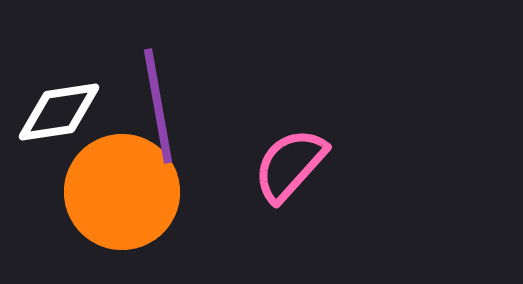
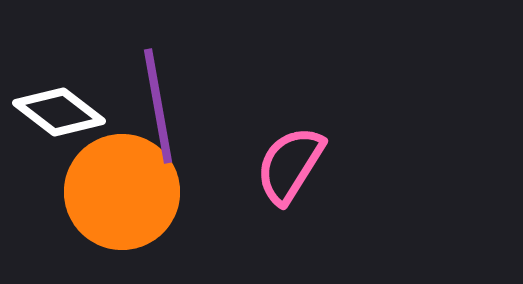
white diamond: rotated 46 degrees clockwise
pink semicircle: rotated 10 degrees counterclockwise
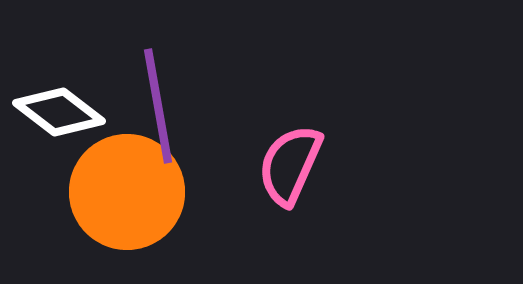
pink semicircle: rotated 8 degrees counterclockwise
orange circle: moved 5 px right
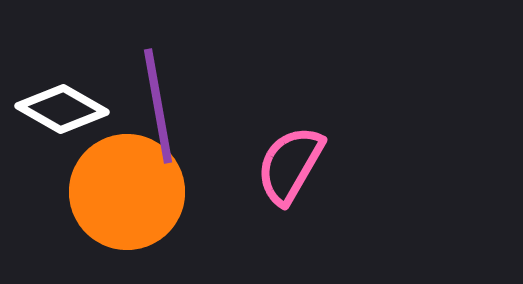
white diamond: moved 3 px right, 3 px up; rotated 8 degrees counterclockwise
pink semicircle: rotated 6 degrees clockwise
